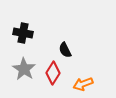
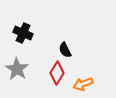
black cross: rotated 12 degrees clockwise
gray star: moved 7 px left
red diamond: moved 4 px right
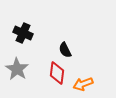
red diamond: rotated 25 degrees counterclockwise
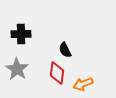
black cross: moved 2 px left, 1 px down; rotated 24 degrees counterclockwise
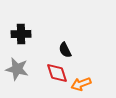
gray star: rotated 20 degrees counterclockwise
red diamond: rotated 25 degrees counterclockwise
orange arrow: moved 2 px left
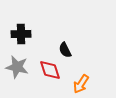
gray star: moved 2 px up
red diamond: moved 7 px left, 3 px up
orange arrow: rotated 36 degrees counterclockwise
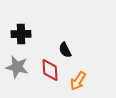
red diamond: rotated 15 degrees clockwise
orange arrow: moved 3 px left, 3 px up
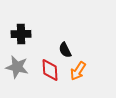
orange arrow: moved 10 px up
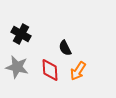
black cross: rotated 30 degrees clockwise
black semicircle: moved 2 px up
